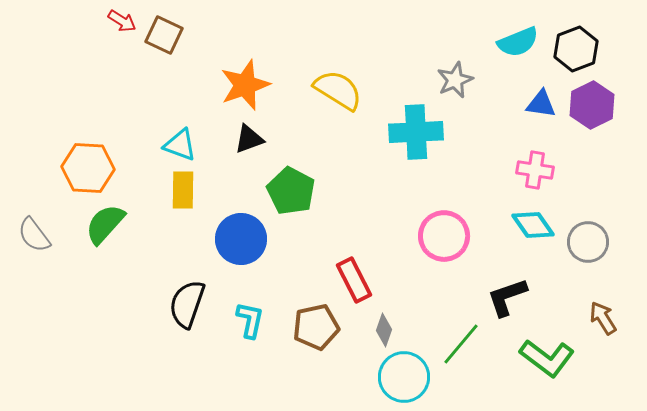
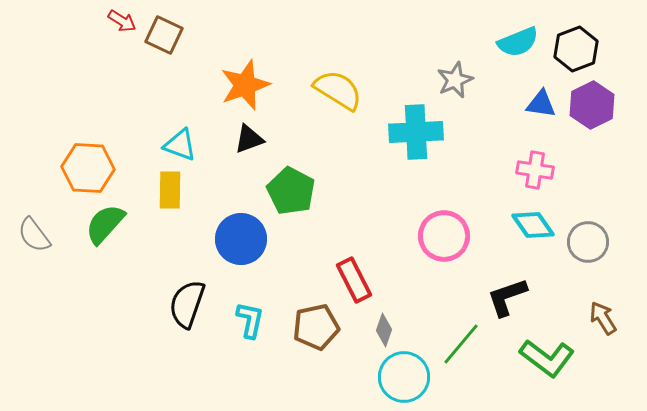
yellow rectangle: moved 13 px left
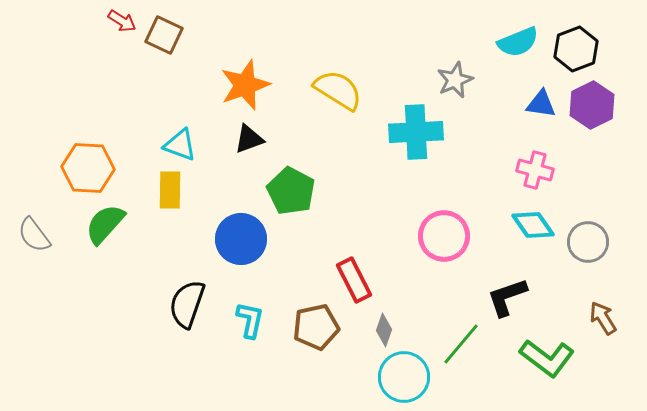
pink cross: rotated 6 degrees clockwise
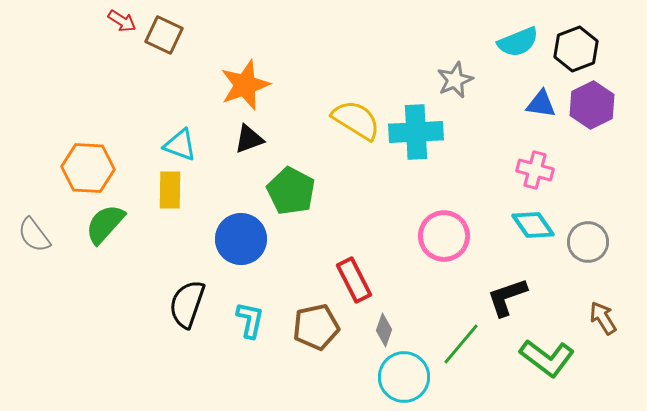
yellow semicircle: moved 18 px right, 30 px down
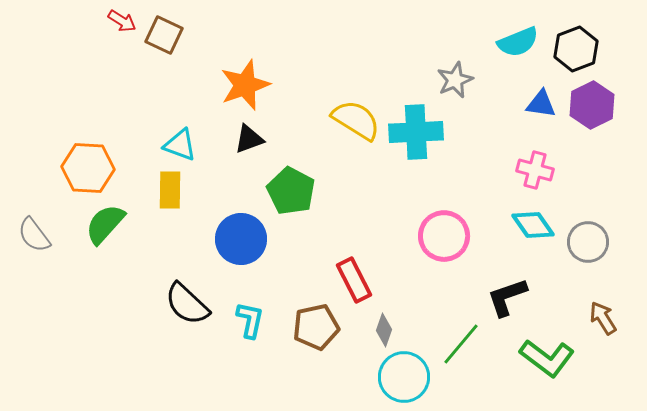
black semicircle: rotated 66 degrees counterclockwise
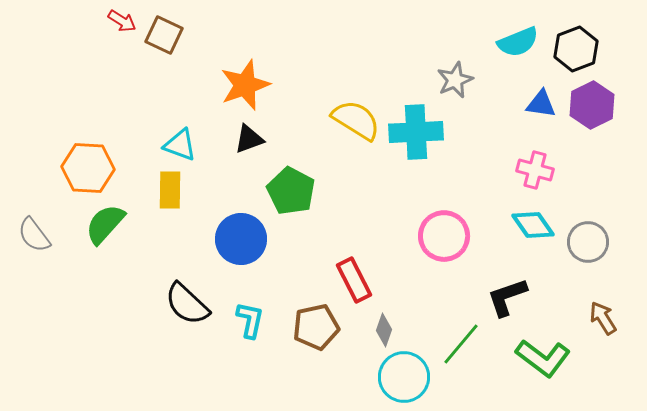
green L-shape: moved 4 px left
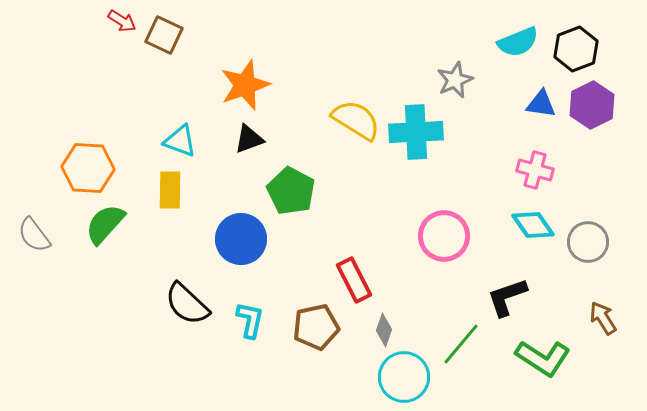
cyan triangle: moved 4 px up
green L-shape: rotated 4 degrees counterclockwise
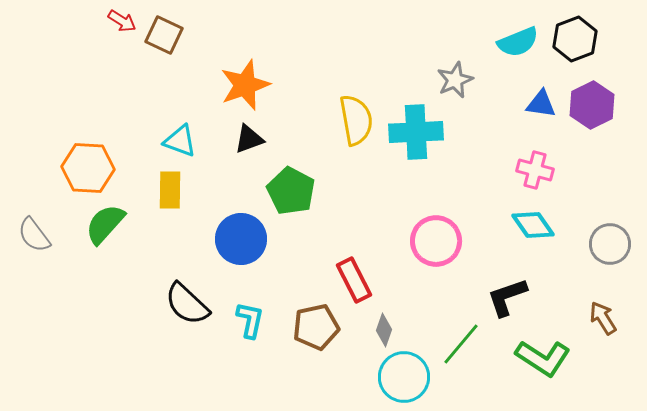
black hexagon: moved 1 px left, 10 px up
yellow semicircle: rotated 48 degrees clockwise
pink circle: moved 8 px left, 5 px down
gray circle: moved 22 px right, 2 px down
